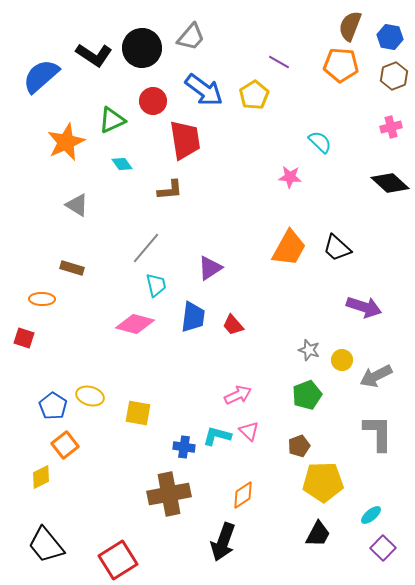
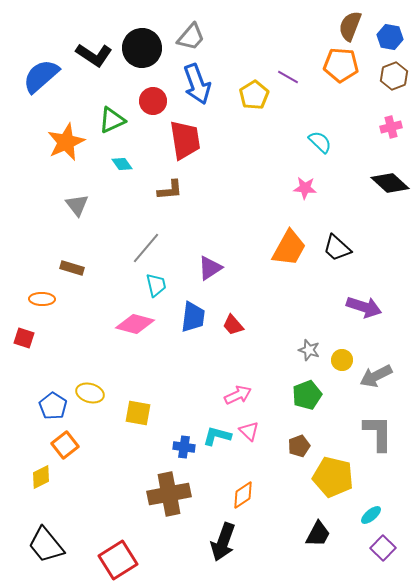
purple line at (279, 62): moved 9 px right, 15 px down
blue arrow at (204, 90): moved 7 px left, 6 px up; rotated 33 degrees clockwise
pink star at (290, 177): moved 15 px right, 11 px down
gray triangle at (77, 205): rotated 20 degrees clockwise
yellow ellipse at (90, 396): moved 3 px up
yellow pentagon at (323, 482): moved 10 px right, 5 px up; rotated 15 degrees clockwise
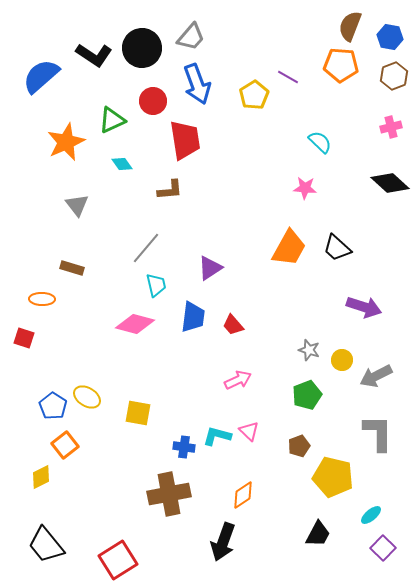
yellow ellipse at (90, 393): moved 3 px left, 4 px down; rotated 16 degrees clockwise
pink arrow at (238, 395): moved 15 px up
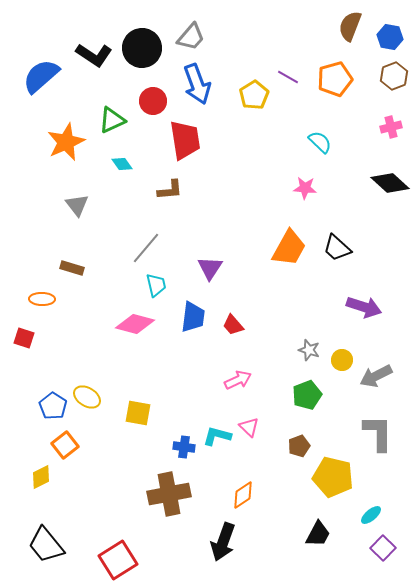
orange pentagon at (341, 65): moved 6 px left, 14 px down; rotated 20 degrees counterclockwise
purple triangle at (210, 268): rotated 24 degrees counterclockwise
pink triangle at (249, 431): moved 4 px up
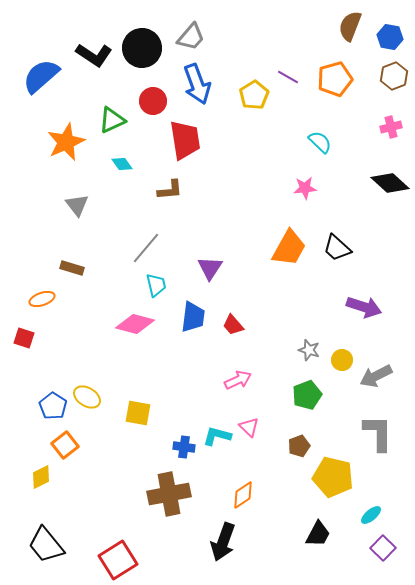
pink star at (305, 188): rotated 10 degrees counterclockwise
orange ellipse at (42, 299): rotated 20 degrees counterclockwise
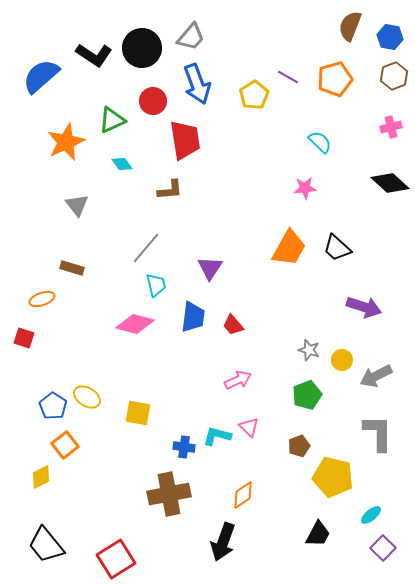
red square at (118, 560): moved 2 px left, 1 px up
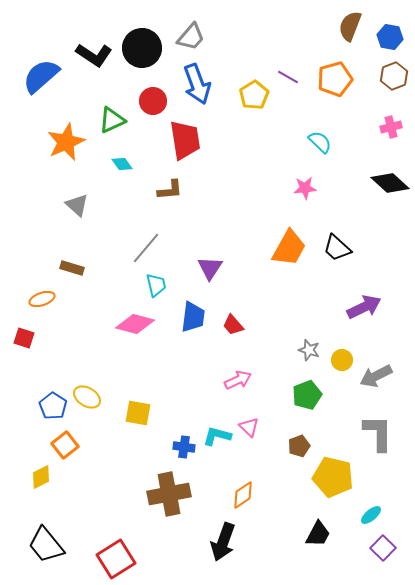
gray triangle at (77, 205): rotated 10 degrees counterclockwise
purple arrow at (364, 307): rotated 44 degrees counterclockwise
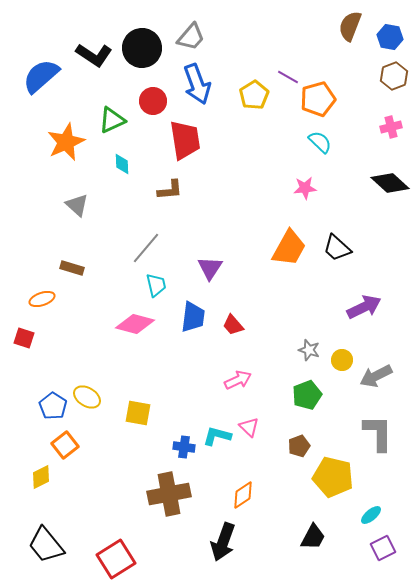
orange pentagon at (335, 79): moved 17 px left, 20 px down
cyan diamond at (122, 164): rotated 35 degrees clockwise
black trapezoid at (318, 534): moved 5 px left, 3 px down
purple square at (383, 548): rotated 20 degrees clockwise
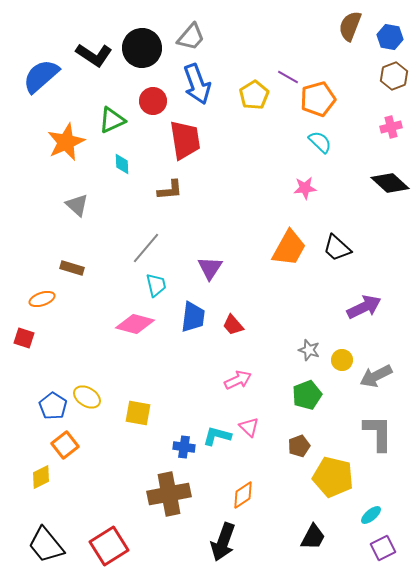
red square at (116, 559): moved 7 px left, 13 px up
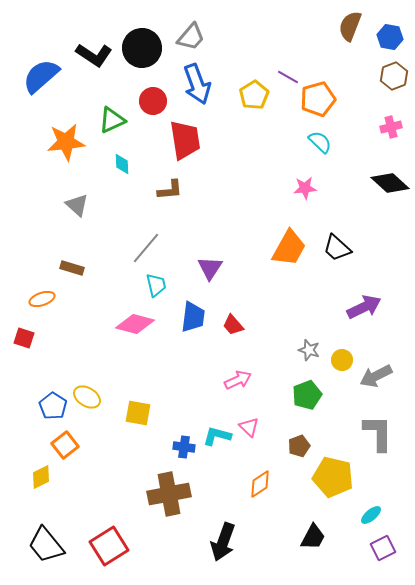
orange star at (66, 142): rotated 18 degrees clockwise
orange diamond at (243, 495): moved 17 px right, 11 px up
